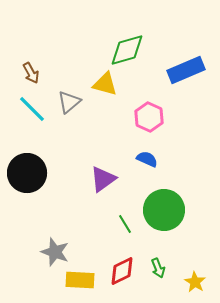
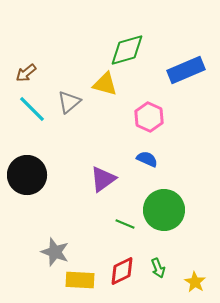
brown arrow: moved 5 px left; rotated 80 degrees clockwise
black circle: moved 2 px down
green line: rotated 36 degrees counterclockwise
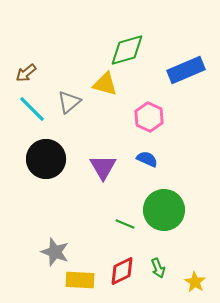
black circle: moved 19 px right, 16 px up
purple triangle: moved 12 px up; rotated 24 degrees counterclockwise
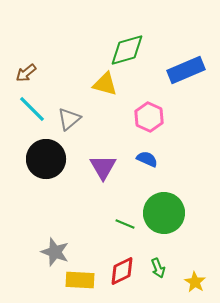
gray triangle: moved 17 px down
green circle: moved 3 px down
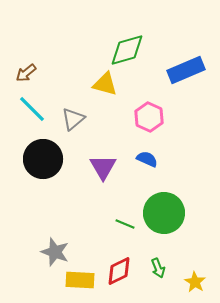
gray triangle: moved 4 px right
black circle: moved 3 px left
red diamond: moved 3 px left
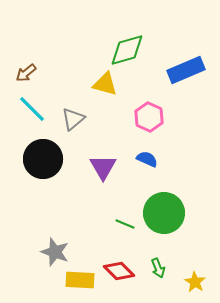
red diamond: rotated 72 degrees clockwise
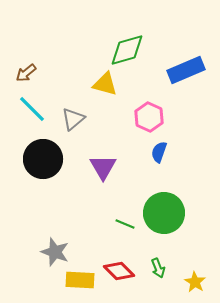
blue semicircle: moved 12 px right, 7 px up; rotated 95 degrees counterclockwise
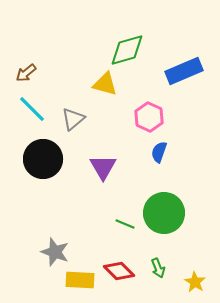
blue rectangle: moved 2 px left, 1 px down
